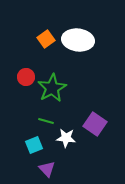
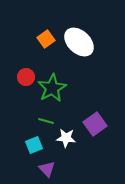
white ellipse: moved 1 px right, 2 px down; rotated 36 degrees clockwise
purple square: rotated 20 degrees clockwise
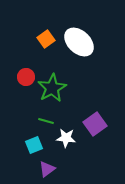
purple triangle: rotated 36 degrees clockwise
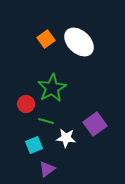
red circle: moved 27 px down
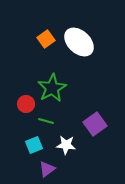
white star: moved 7 px down
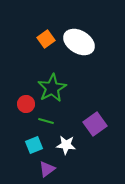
white ellipse: rotated 12 degrees counterclockwise
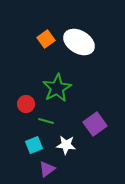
green star: moved 5 px right
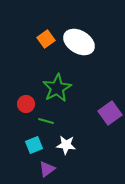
purple square: moved 15 px right, 11 px up
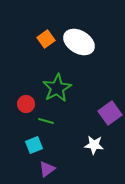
white star: moved 28 px right
